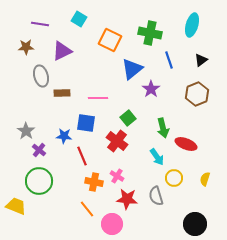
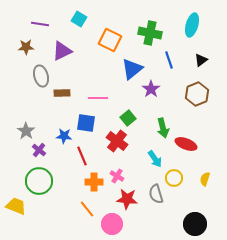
cyan arrow: moved 2 px left, 2 px down
orange cross: rotated 12 degrees counterclockwise
gray semicircle: moved 2 px up
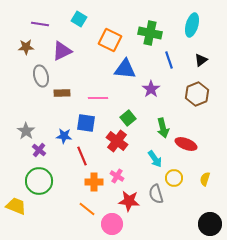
blue triangle: moved 7 px left; rotated 45 degrees clockwise
red star: moved 2 px right, 2 px down
orange line: rotated 12 degrees counterclockwise
black circle: moved 15 px right
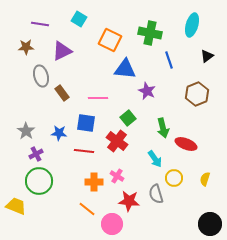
black triangle: moved 6 px right, 4 px up
purple star: moved 4 px left, 2 px down; rotated 12 degrees counterclockwise
brown rectangle: rotated 56 degrees clockwise
blue star: moved 5 px left, 3 px up
purple cross: moved 3 px left, 4 px down; rotated 24 degrees clockwise
red line: moved 2 px right, 5 px up; rotated 60 degrees counterclockwise
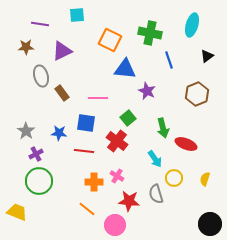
cyan square: moved 2 px left, 4 px up; rotated 35 degrees counterclockwise
yellow trapezoid: moved 1 px right, 6 px down
pink circle: moved 3 px right, 1 px down
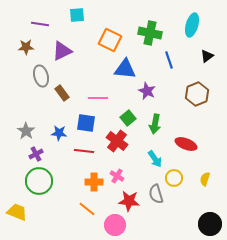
green arrow: moved 8 px left, 4 px up; rotated 24 degrees clockwise
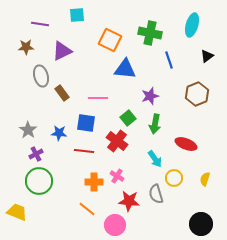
purple star: moved 3 px right, 5 px down; rotated 30 degrees clockwise
gray star: moved 2 px right, 1 px up
black circle: moved 9 px left
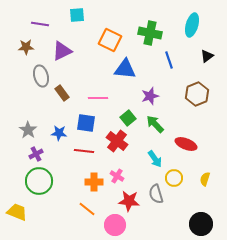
green arrow: rotated 126 degrees clockwise
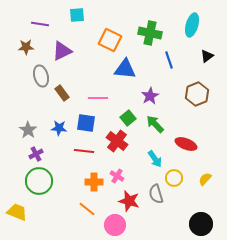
purple star: rotated 12 degrees counterclockwise
blue star: moved 5 px up
yellow semicircle: rotated 24 degrees clockwise
red star: rotated 10 degrees clockwise
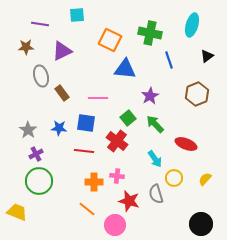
pink cross: rotated 24 degrees counterclockwise
